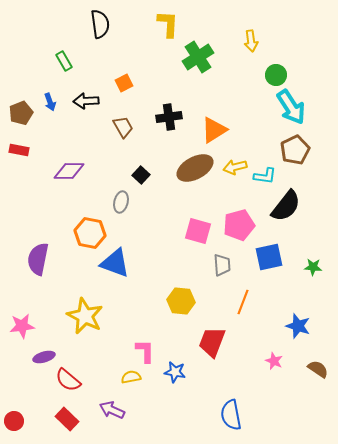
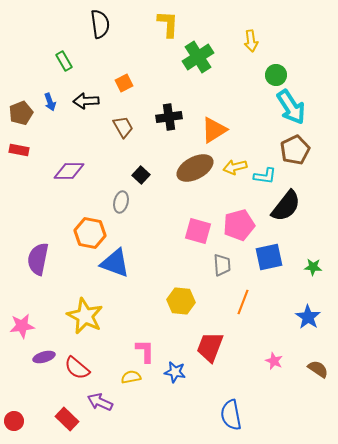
blue star at (298, 326): moved 10 px right, 9 px up; rotated 15 degrees clockwise
red trapezoid at (212, 342): moved 2 px left, 5 px down
red semicircle at (68, 380): moved 9 px right, 12 px up
purple arrow at (112, 410): moved 12 px left, 8 px up
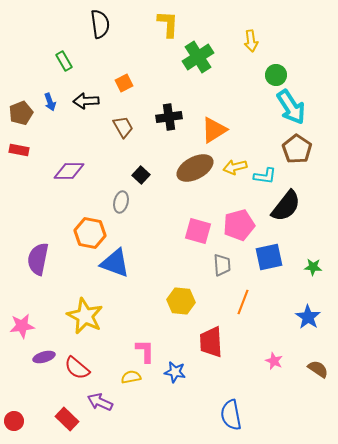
brown pentagon at (295, 150): moved 2 px right, 1 px up; rotated 12 degrees counterclockwise
red trapezoid at (210, 347): moved 1 px right, 5 px up; rotated 24 degrees counterclockwise
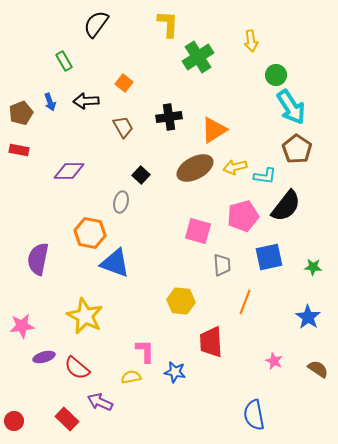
black semicircle at (100, 24): moved 4 px left; rotated 136 degrees counterclockwise
orange square at (124, 83): rotated 24 degrees counterclockwise
pink pentagon at (239, 225): moved 4 px right, 9 px up
orange line at (243, 302): moved 2 px right
blue semicircle at (231, 415): moved 23 px right
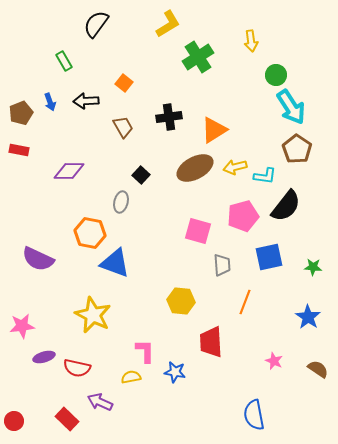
yellow L-shape at (168, 24): rotated 56 degrees clockwise
purple semicircle at (38, 259): rotated 76 degrees counterclockwise
yellow star at (85, 316): moved 8 px right, 1 px up
red semicircle at (77, 368): rotated 28 degrees counterclockwise
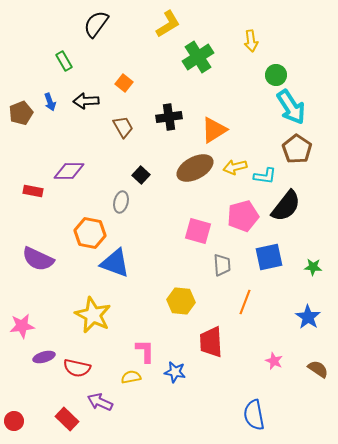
red rectangle at (19, 150): moved 14 px right, 41 px down
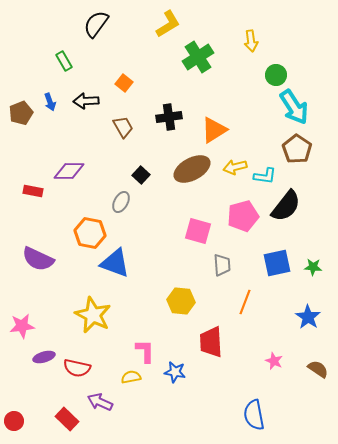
cyan arrow at (291, 107): moved 3 px right
brown ellipse at (195, 168): moved 3 px left, 1 px down
gray ellipse at (121, 202): rotated 15 degrees clockwise
blue square at (269, 257): moved 8 px right, 6 px down
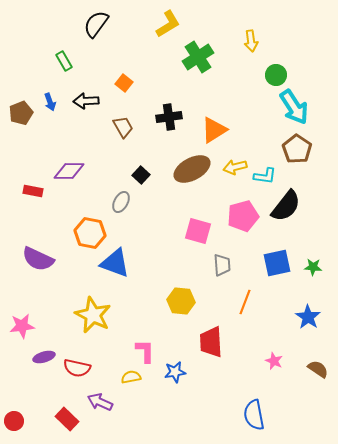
blue star at (175, 372): rotated 20 degrees counterclockwise
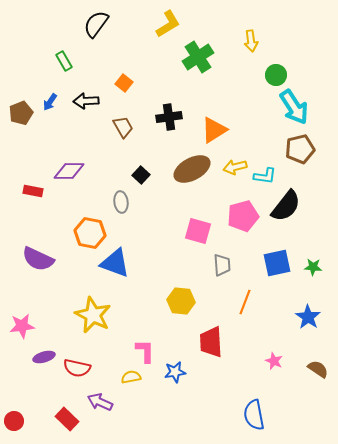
blue arrow at (50, 102): rotated 54 degrees clockwise
brown pentagon at (297, 149): moved 3 px right; rotated 24 degrees clockwise
gray ellipse at (121, 202): rotated 35 degrees counterclockwise
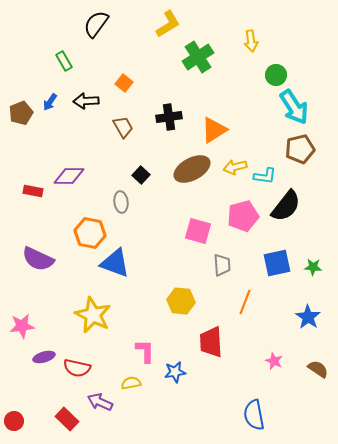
purple diamond at (69, 171): moved 5 px down
yellow semicircle at (131, 377): moved 6 px down
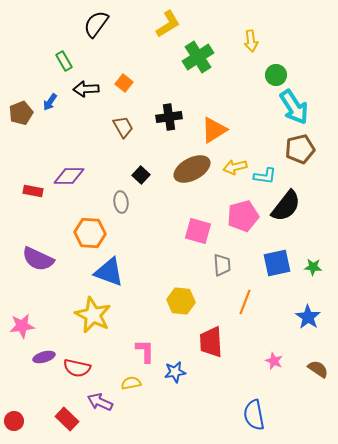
black arrow at (86, 101): moved 12 px up
orange hexagon at (90, 233): rotated 8 degrees counterclockwise
blue triangle at (115, 263): moved 6 px left, 9 px down
